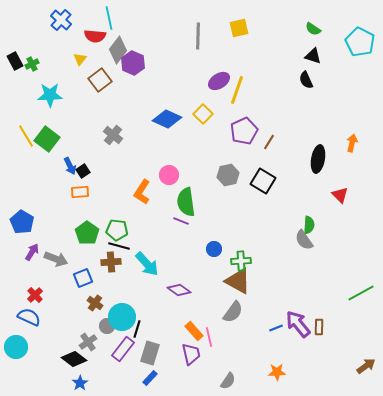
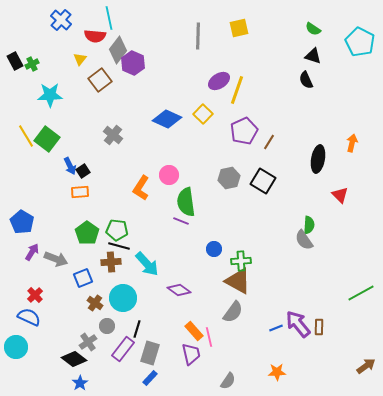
gray hexagon at (228, 175): moved 1 px right, 3 px down
orange L-shape at (142, 192): moved 1 px left, 4 px up
cyan circle at (122, 317): moved 1 px right, 19 px up
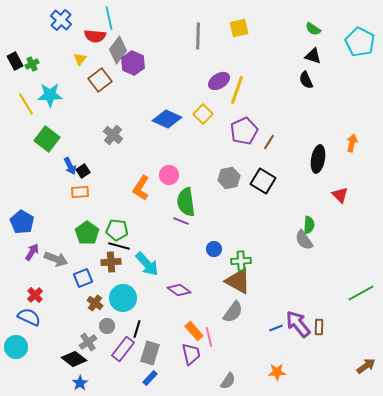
yellow line at (26, 136): moved 32 px up
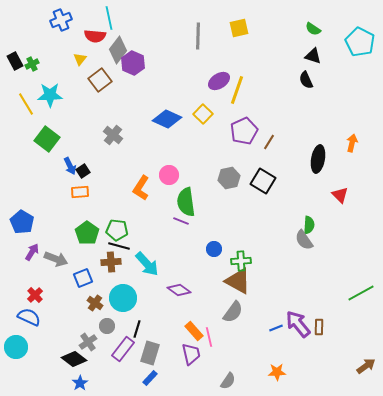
blue cross at (61, 20): rotated 25 degrees clockwise
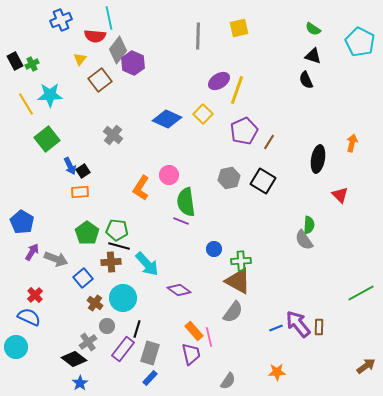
green square at (47, 139): rotated 15 degrees clockwise
blue square at (83, 278): rotated 18 degrees counterclockwise
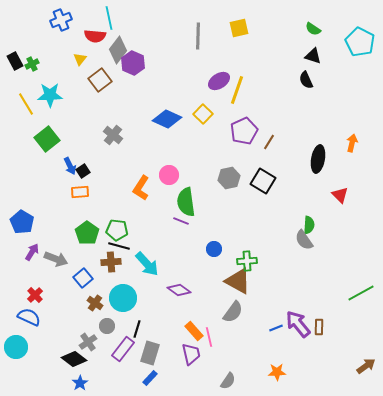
green cross at (241, 261): moved 6 px right
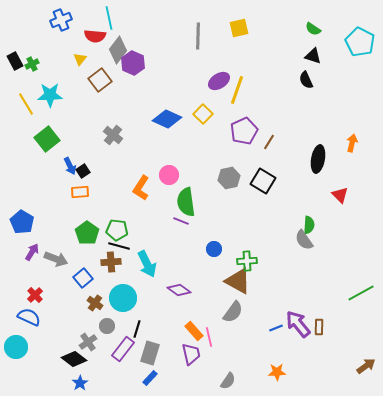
cyan arrow at (147, 264): rotated 16 degrees clockwise
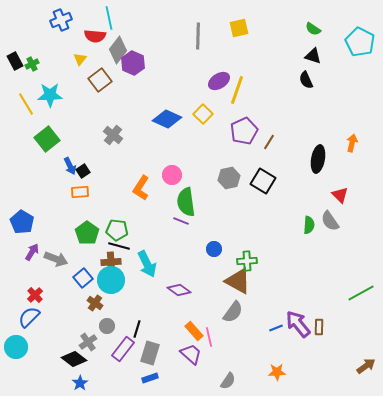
pink circle at (169, 175): moved 3 px right
gray semicircle at (304, 240): moved 26 px right, 19 px up
cyan circle at (123, 298): moved 12 px left, 18 px up
blue semicircle at (29, 317): rotated 70 degrees counterclockwise
purple trapezoid at (191, 354): rotated 35 degrees counterclockwise
blue rectangle at (150, 378): rotated 28 degrees clockwise
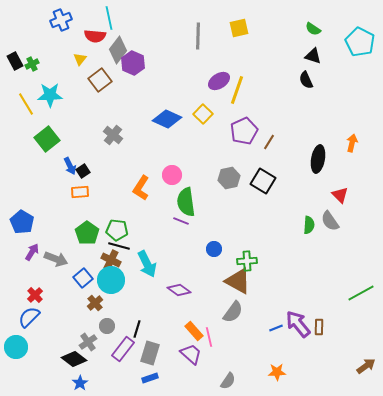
brown cross at (111, 262): moved 2 px up; rotated 30 degrees clockwise
brown cross at (95, 303): rotated 14 degrees clockwise
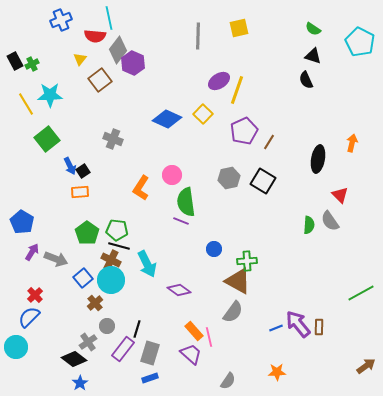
gray cross at (113, 135): moved 4 px down; rotated 18 degrees counterclockwise
